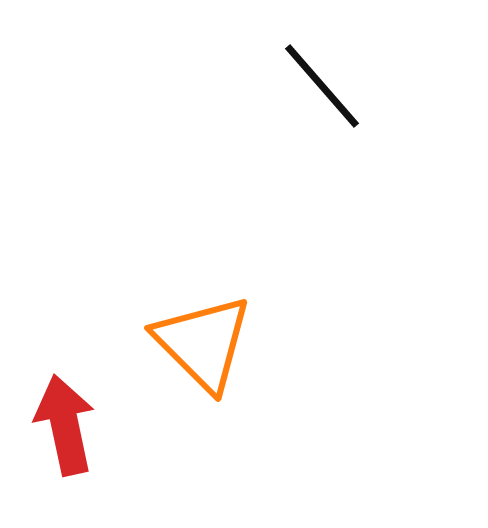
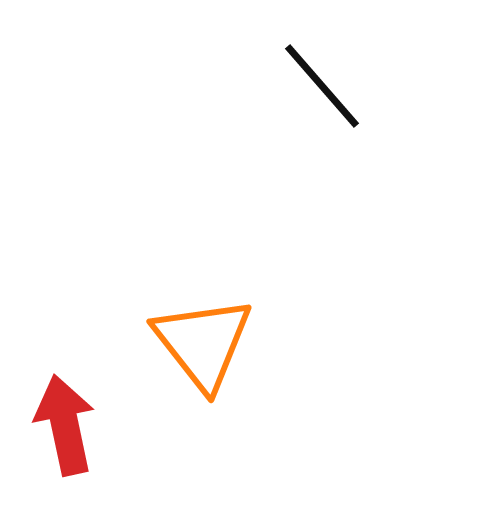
orange triangle: rotated 7 degrees clockwise
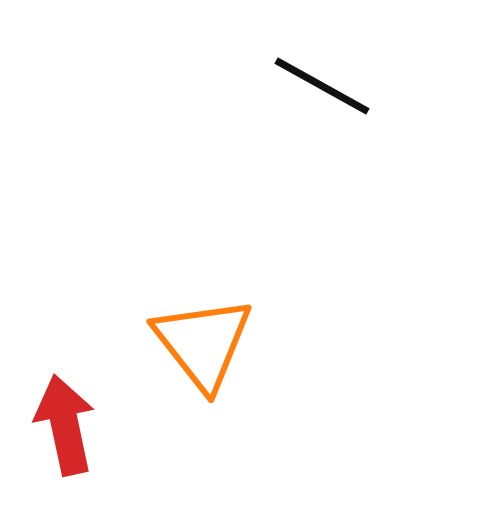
black line: rotated 20 degrees counterclockwise
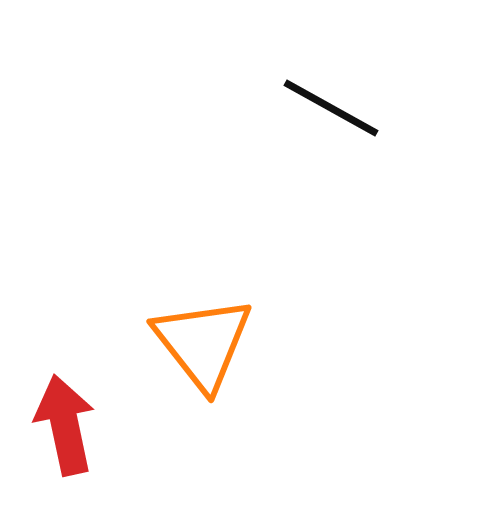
black line: moved 9 px right, 22 px down
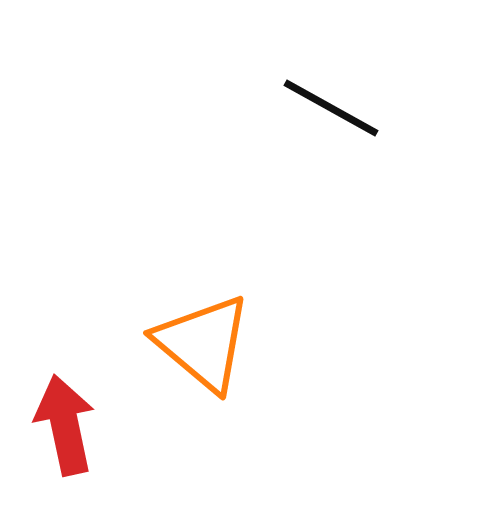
orange triangle: rotated 12 degrees counterclockwise
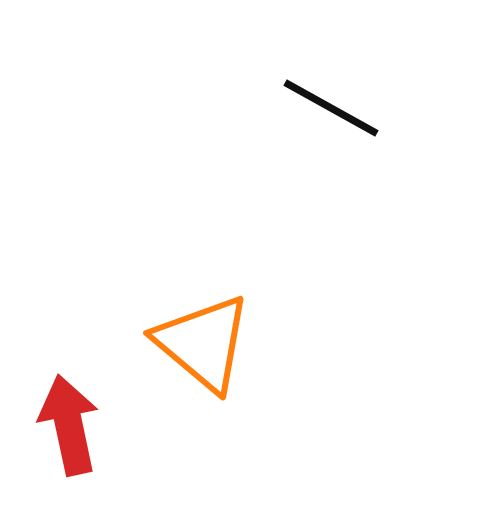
red arrow: moved 4 px right
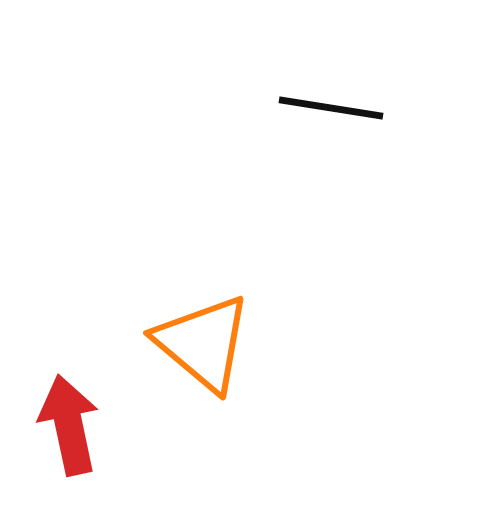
black line: rotated 20 degrees counterclockwise
